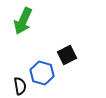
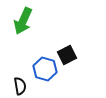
blue hexagon: moved 3 px right, 4 px up
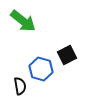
green arrow: rotated 76 degrees counterclockwise
blue hexagon: moved 4 px left
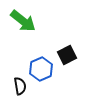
blue hexagon: rotated 20 degrees clockwise
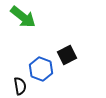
green arrow: moved 4 px up
blue hexagon: rotated 15 degrees counterclockwise
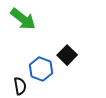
green arrow: moved 2 px down
black square: rotated 18 degrees counterclockwise
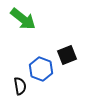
black square: rotated 24 degrees clockwise
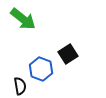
black square: moved 1 px right, 1 px up; rotated 12 degrees counterclockwise
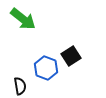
black square: moved 3 px right, 2 px down
blue hexagon: moved 5 px right, 1 px up
